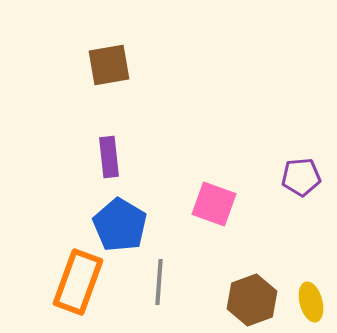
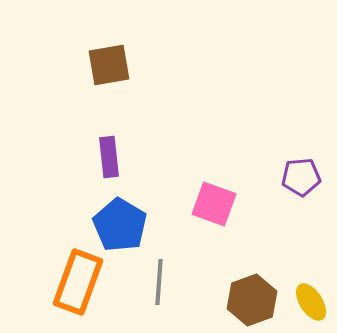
yellow ellipse: rotated 18 degrees counterclockwise
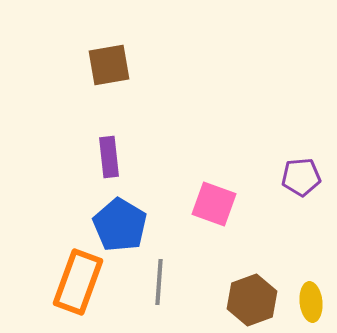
yellow ellipse: rotated 27 degrees clockwise
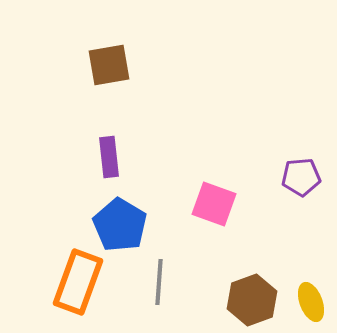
yellow ellipse: rotated 15 degrees counterclockwise
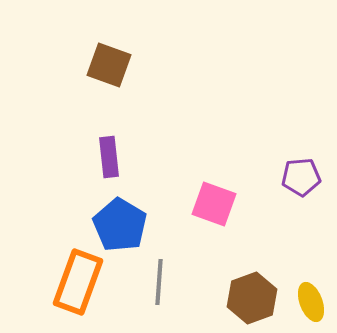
brown square: rotated 30 degrees clockwise
brown hexagon: moved 2 px up
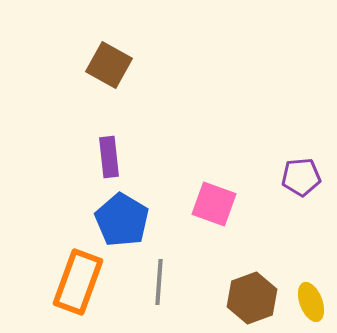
brown square: rotated 9 degrees clockwise
blue pentagon: moved 2 px right, 5 px up
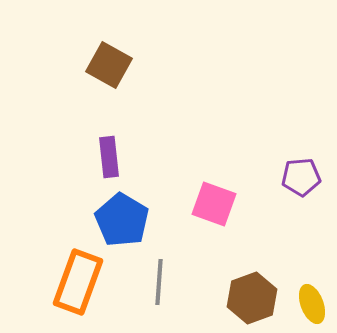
yellow ellipse: moved 1 px right, 2 px down
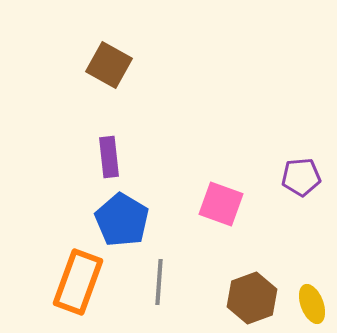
pink square: moved 7 px right
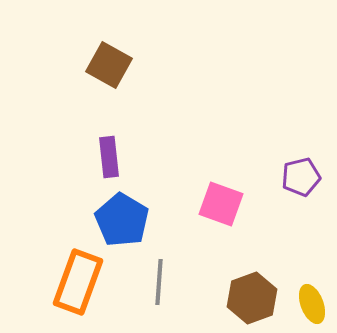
purple pentagon: rotated 9 degrees counterclockwise
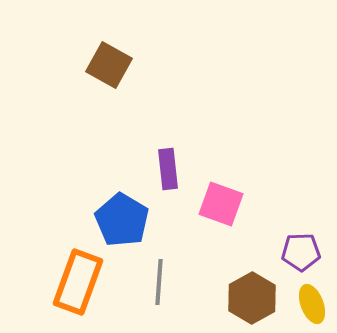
purple rectangle: moved 59 px right, 12 px down
purple pentagon: moved 75 px down; rotated 12 degrees clockwise
brown hexagon: rotated 9 degrees counterclockwise
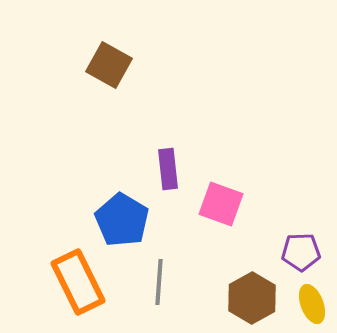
orange rectangle: rotated 46 degrees counterclockwise
